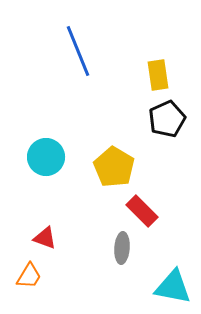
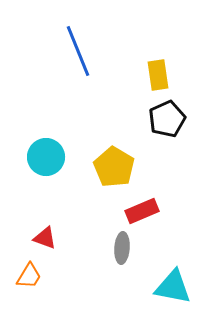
red rectangle: rotated 68 degrees counterclockwise
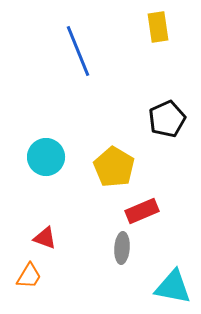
yellow rectangle: moved 48 px up
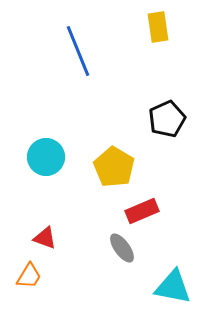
gray ellipse: rotated 40 degrees counterclockwise
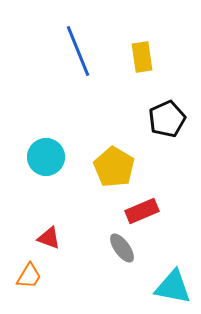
yellow rectangle: moved 16 px left, 30 px down
red triangle: moved 4 px right
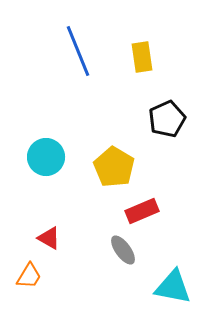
red triangle: rotated 10 degrees clockwise
gray ellipse: moved 1 px right, 2 px down
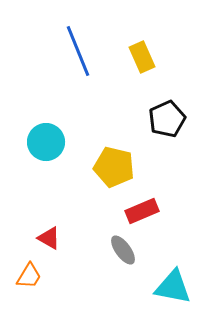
yellow rectangle: rotated 16 degrees counterclockwise
cyan circle: moved 15 px up
yellow pentagon: rotated 18 degrees counterclockwise
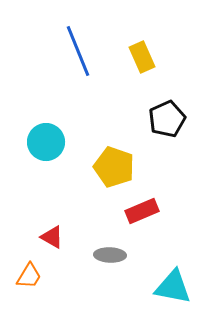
yellow pentagon: rotated 6 degrees clockwise
red triangle: moved 3 px right, 1 px up
gray ellipse: moved 13 px left, 5 px down; rotated 52 degrees counterclockwise
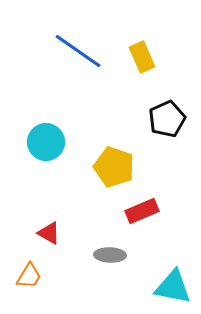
blue line: rotated 33 degrees counterclockwise
red triangle: moved 3 px left, 4 px up
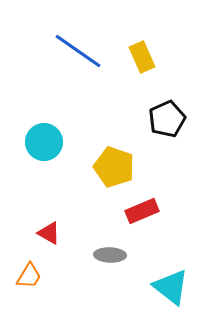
cyan circle: moved 2 px left
cyan triangle: moved 2 px left; rotated 27 degrees clockwise
